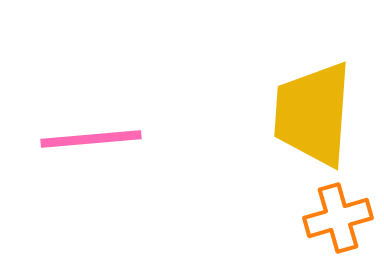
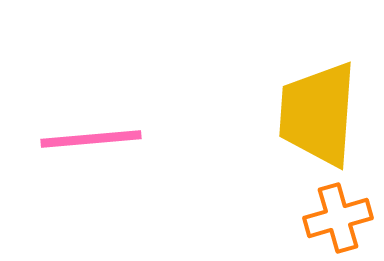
yellow trapezoid: moved 5 px right
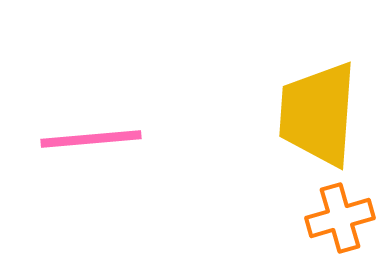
orange cross: moved 2 px right
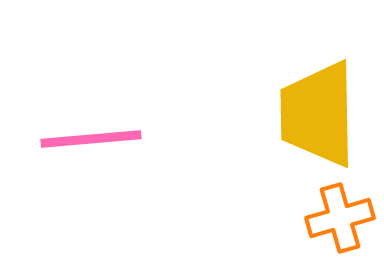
yellow trapezoid: rotated 5 degrees counterclockwise
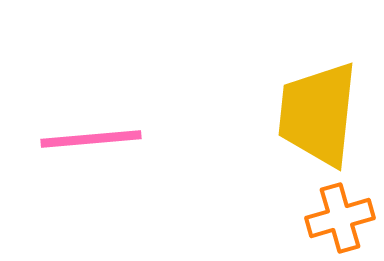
yellow trapezoid: rotated 7 degrees clockwise
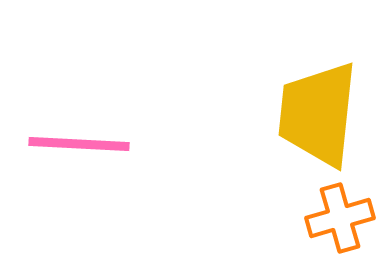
pink line: moved 12 px left, 5 px down; rotated 8 degrees clockwise
